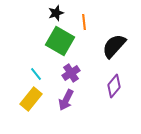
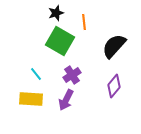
purple cross: moved 1 px right, 2 px down
yellow rectangle: rotated 55 degrees clockwise
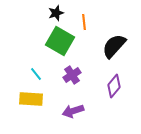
purple arrow: moved 7 px right, 11 px down; rotated 45 degrees clockwise
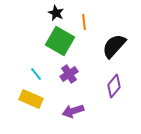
black star: rotated 28 degrees counterclockwise
purple cross: moved 3 px left, 1 px up
yellow rectangle: rotated 20 degrees clockwise
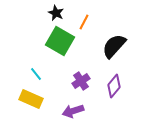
orange line: rotated 35 degrees clockwise
purple cross: moved 12 px right, 7 px down
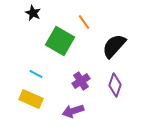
black star: moved 23 px left
orange line: rotated 63 degrees counterclockwise
cyan line: rotated 24 degrees counterclockwise
purple diamond: moved 1 px right, 1 px up; rotated 20 degrees counterclockwise
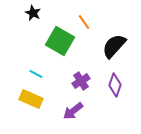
purple arrow: rotated 20 degrees counterclockwise
